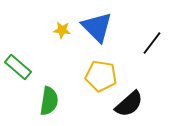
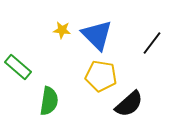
blue triangle: moved 8 px down
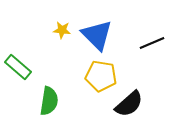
black line: rotated 30 degrees clockwise
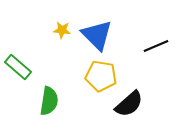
black line: moved 4 px right, 3 px down
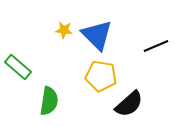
yellow star: moved 2 px right
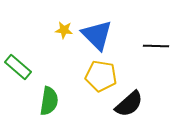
black line: rotated 25 degrees clockwise
